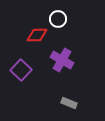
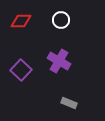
white circle: moved 3 px right, 1 px down
red diamond: moved 16 px left, 14 px up
purple cross: moved 3 px left, 1 px down
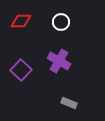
white circle: moved 2 px down
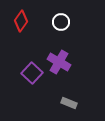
red diamond: rotated 55 degrees counterclockwise
purple cross: moved 1 px down
purple square: moved 11 px right, 3 px down
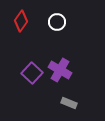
white circle: moved 4 px left
purple cross: moved 1 px right, 8 px down
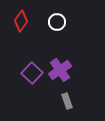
purple cross: rotated 25 degrees clockwise
gray rectangle: moved 2 px left, 2 px up; rotated 49 degrees clockwise
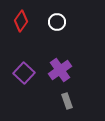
purple square: moved 8 px left
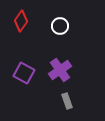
white circle: moved 3 px right, 4 px down
purple square: rotated 15 degrees counterclockwise
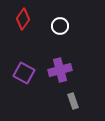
red diamond: moved 2 px right, 2 px up
purple cross: rotated 20 degrees clockwise
gray rectangle: moved 6 px right
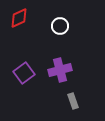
red diamond: moved 4 px left, 1 px up; rotated 30 degrees clockwise
purple square: rotated 25 degrees clockwise
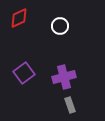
purple cross: moved 4 px right, 7 px down
gray rectangle: moved 3 px left, 4 px down
